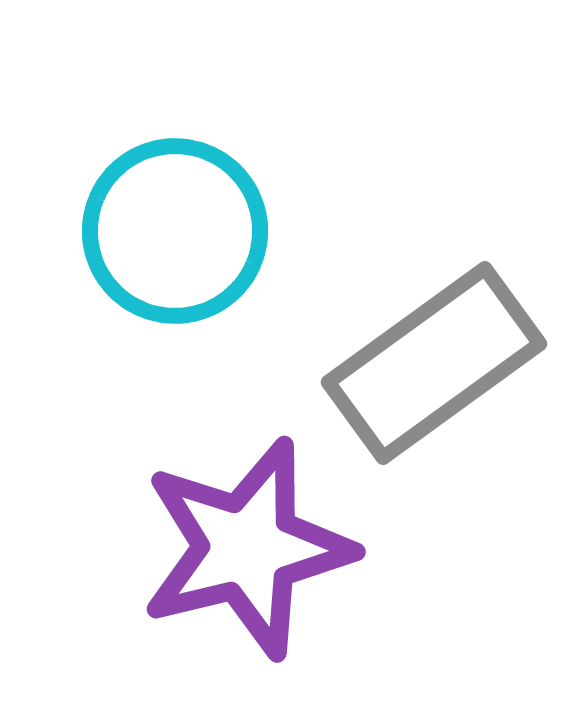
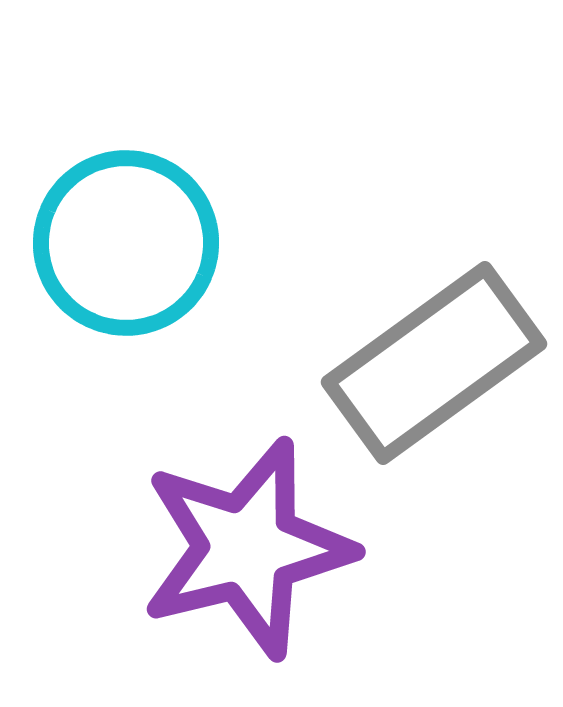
cyan circle: moved 49 px left, 12 px down
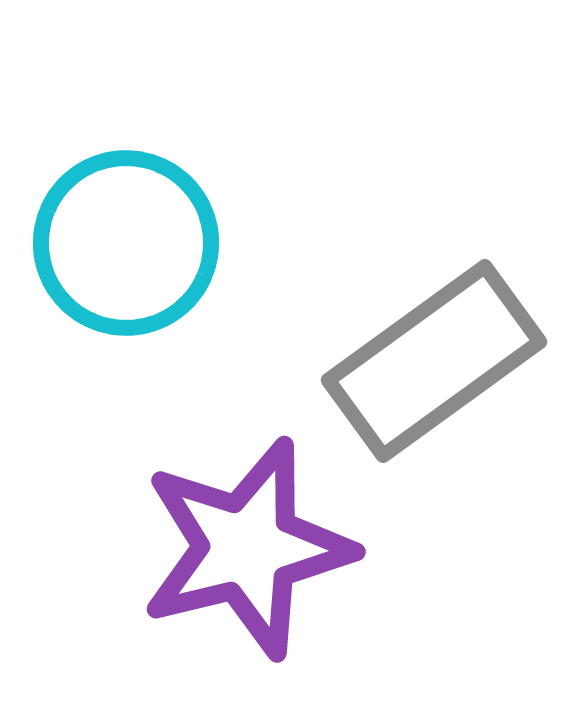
gray rectangle: moved 2 px up
